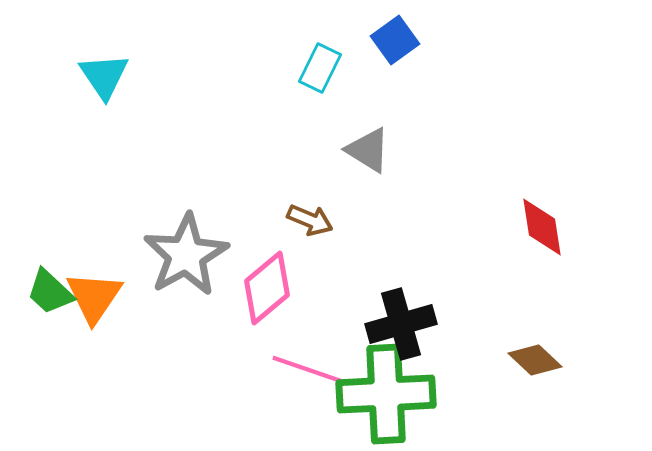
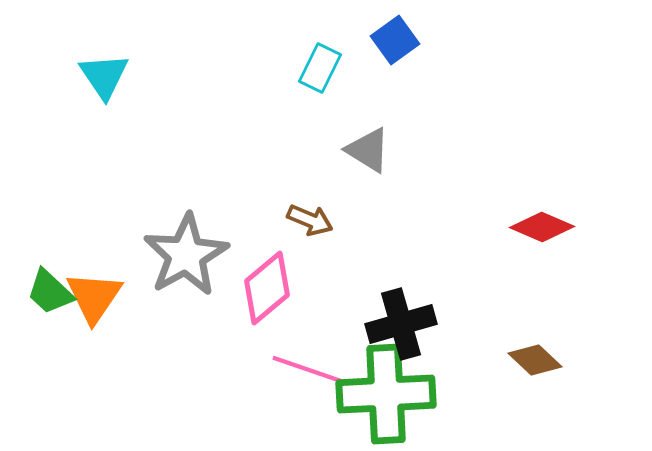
red diamond: rotated 58 degrees counterclockwise
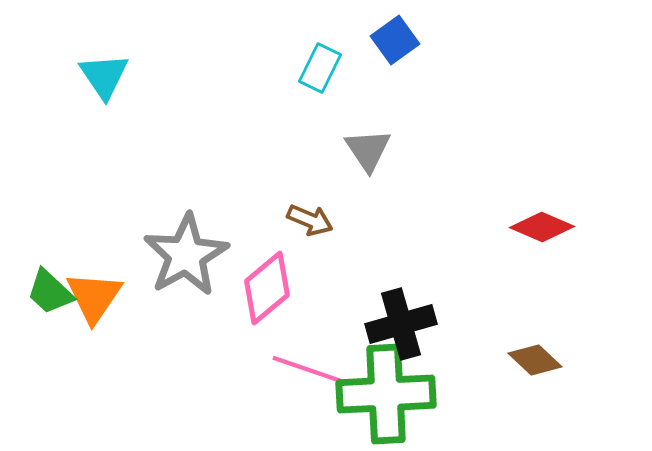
gray triangle: rotated 24 degrees clockwise
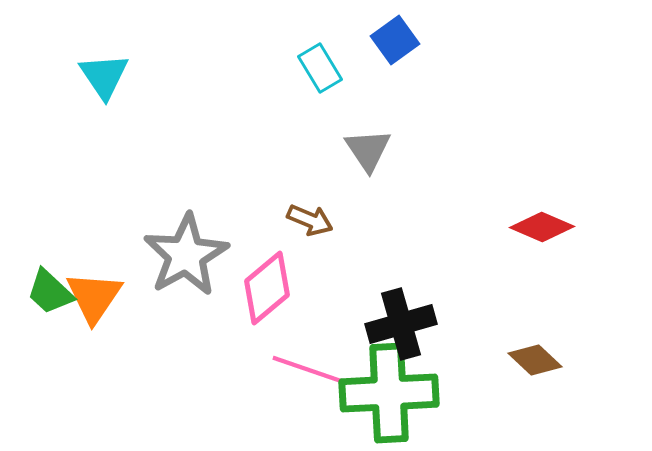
cyan rectangle: rotated 57 degrees counterclockwise
green cross: moved 3 px right, 1 px up
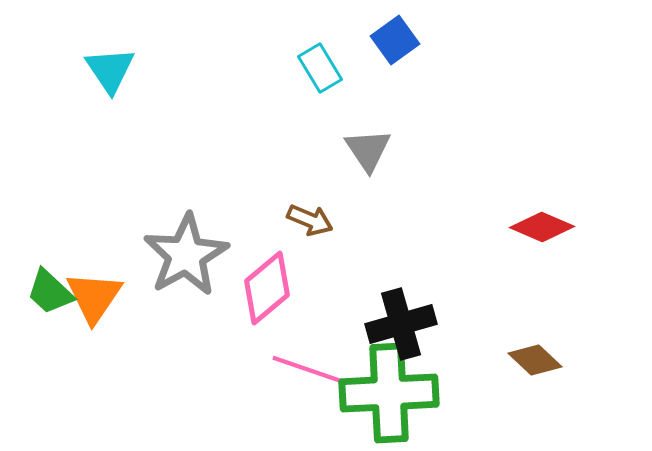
cyan triangle: moved 6 px right, 6 px up
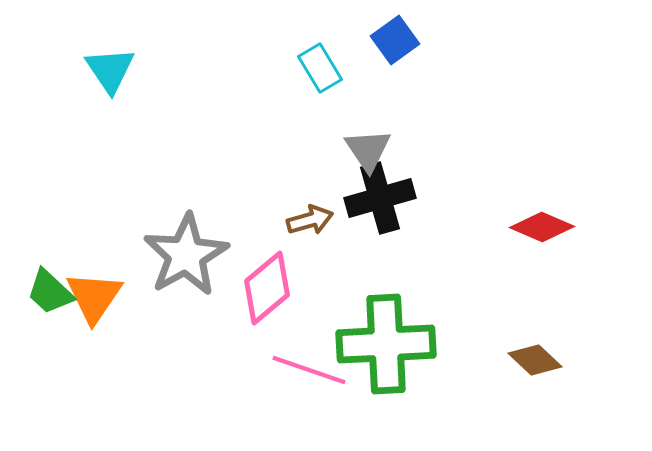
brown arrow: rotated 39 degrees counterclockwise
black cross: moved 21 px left, 126 px up
green cross: moved 3 px left, 49 px up
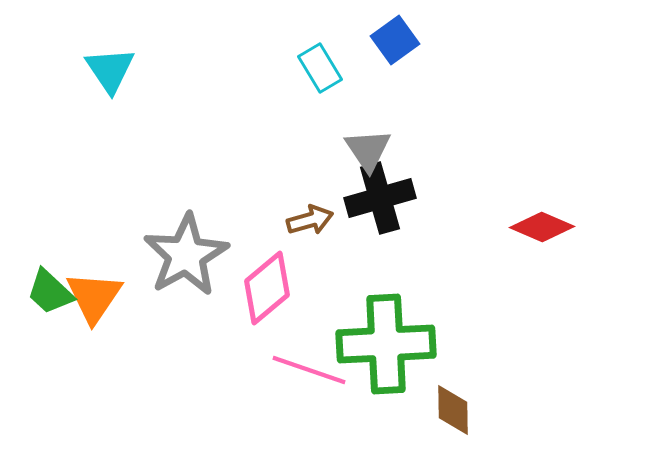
brown diamond: moved 82 px left, 50 px down; rotated 46 degrees clockwise
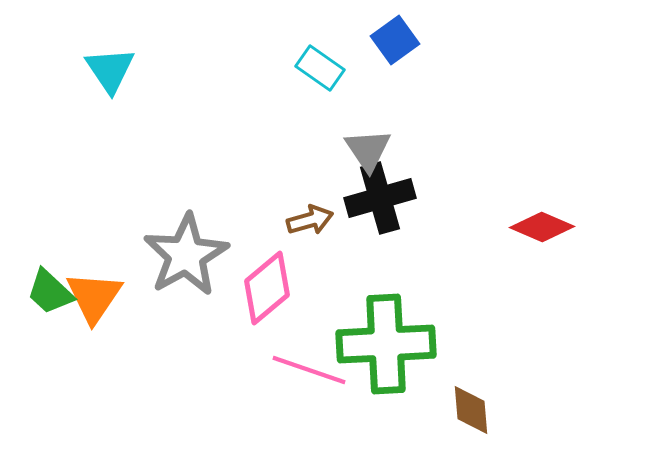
cyan rectangle: rotated 24 degrees counterclockwise
brown diamond: moved 18 px right; rotated 4 degrees counterclockwise
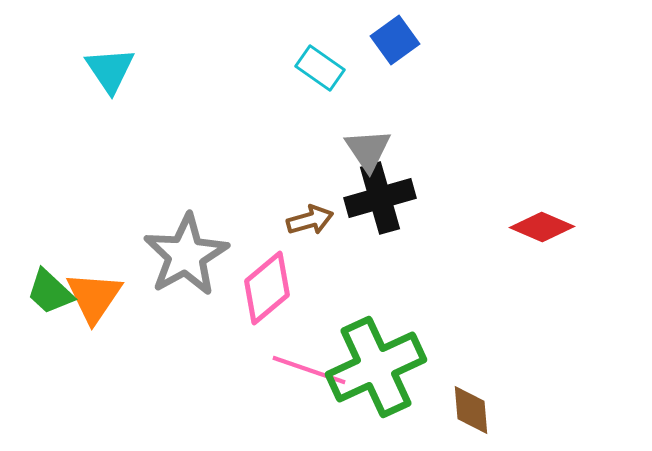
green cross: moved 10 px left, 23 px down; rotated 22 degrees counterclockwise
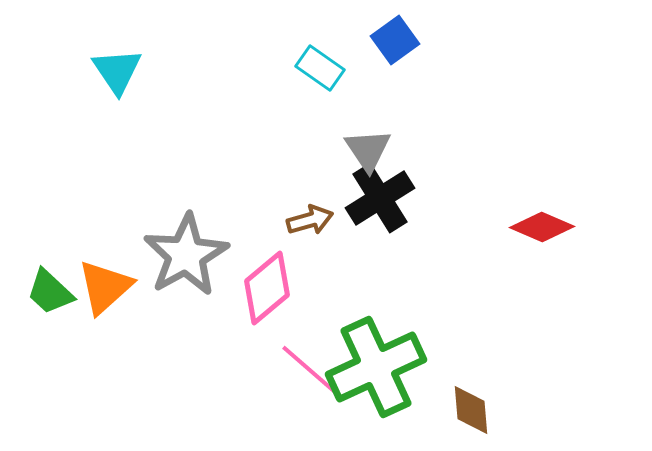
cyan triangle: moved 7 px right, 1 px down
black cross: rotated 16 degrees counterclockwise
orange triangle: moved 11 px right, 10 px up; rotated 14 degrees clockwise
pink line: moved 3 px right, 2 px down; rotated 22 degrees clockwise
